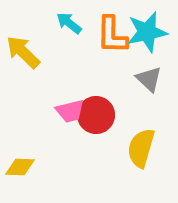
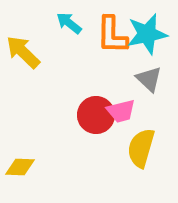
cyan star: moved 2 px down
pink trapezoid: moved 51 px right
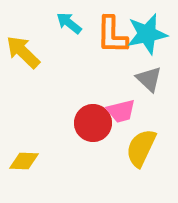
red circle: moved 3 px left, 8 px down
yellow semicircle: rotated 9 degrees clockwise
yellow diamond: moved 4 px right, 6 px up
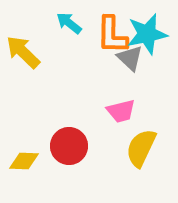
gray triangle: moved 19 px left, 21 px up
red circle: moved 24 px left, 23 px down
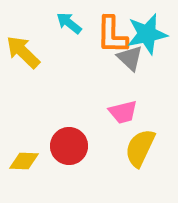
pink trapezoid: moved 2 px right, 1 px down
yellow semicircle: moved 1 px left
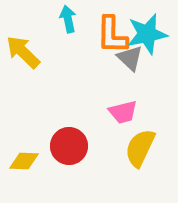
cyan arrow: moved 1 px left, 4 px up; rotated 40 degrees clockwise
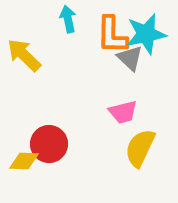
cyan star: moved 1 px left
yellow arrow: moved 1 px right, 3 px down
red circle: moved 20 px left, 2 px up
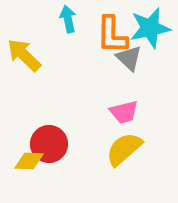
cyan star: moved 4 px right, 6 px up
gray triangle: moved 1 px left
pink trapezoid: moved 1 px right
yellow semicircle: moved 16 px left, 1 px down; rotated 24 degrees clockwise
yellow diamond: moved 5 px right
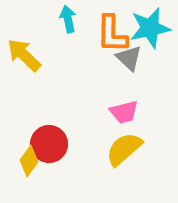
orange L-shape: moved 1 px up
yellow diamond: rotated 56 degrees counterclockwise
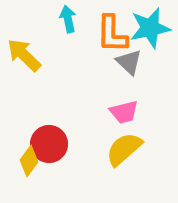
gray triangle: moved 4 px down
